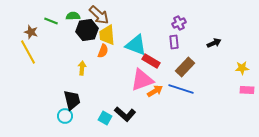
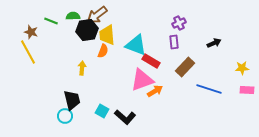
brown arrow: moved 2 px left; rotated 100 degrees clockwise
blue line: moved 28 px right
black L-shape: moved 3 px down
cyan square: moved 3 px left, 7 px up
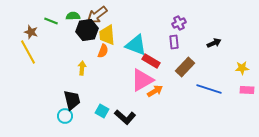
pink triangle: rotated 10 degrees counterclockwise
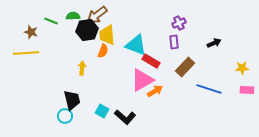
yellow line: moved 2 px left, 1 px down; rotated 65 degrees counterclockwise
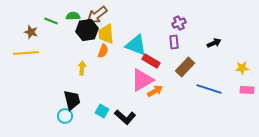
yellow trapezoid: moved 1 px left, 1 px up
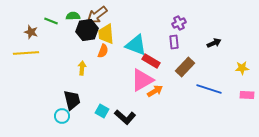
pink rectangle: moved 5 px down
cyan circle: moved 3 px left
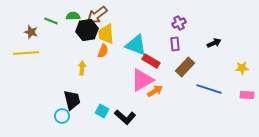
purple rectangle: moved 1 px right, 2 px down
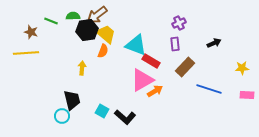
yellow trapezoid: rotated 135 degrees clockwise
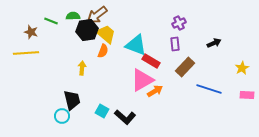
yellow star: rotated 24 degrees counterclockwise
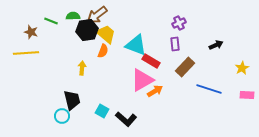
black arrow: moved 2 px right, 2 px down
black L-shape: moved 1 px right, 2 px down
